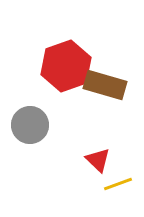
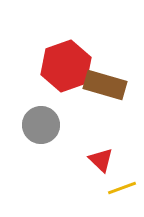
gray circle: moved 11 px right
red triangle: moved 3 px right
yellow line: moved 4 px right, 4 px down
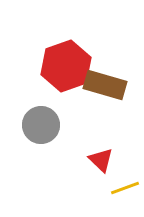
yellow line: moved 3 px right
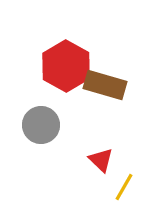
red hexagon: rotated 12 degrees counterclockwise
yellow line: moved 1 px left, 1 px up; rotated 40 degrees counterclockwise
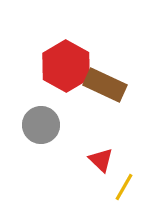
brown rectangle: rotated 9 degrees clockwise
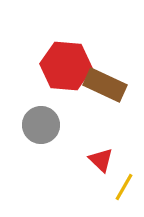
red hexagon: rotated 24 degrees counterclockwise
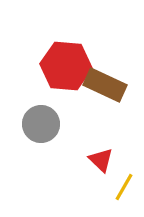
gray circle: moved 1 px up
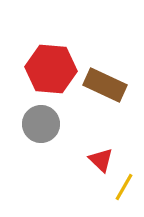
red hexagon: moved 15 px left, 3 px down
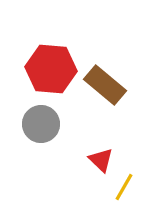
brown rectangle: rotated 15 degrees clockwise
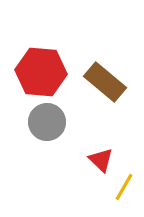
red hexagon: moved 10 px left, 3 px down
brown rectangle: moved 3 px up
gray circle: moved 6 px right, 2 px up
